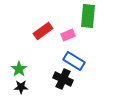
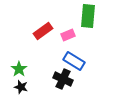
black star: rotated 16 degrees clockwise
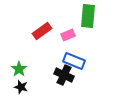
red rectangle: moved 1 px left
blue rectangle: rotated 10 degrees counterclockwise
black cross: moved 1 px right, 4 px up
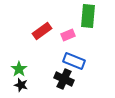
black cross: moved 4 px down
black star: moved 2 px up
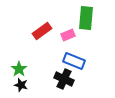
green rectangle: moved 2 px left, 2 px down
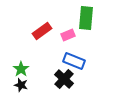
green star: moved 2 px right
black cross: rotated 18 degrees clockwise
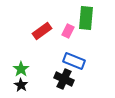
pink rectangle: moved 4 px up; rotated 40 degrees counterclockwise
black cross: rotated 18 degrees counterclockwise
black star: rotated 16 degrees clockwise
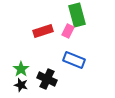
green rectangle: moved 9 px left, 3 px up; rotated 20 degrees counterclockwise
red rectangle: moved 1 px right; rotated 18 degrees clockwise
blue rectangle: moved 1 px up
black cross: moved 17 px left
black star: rotated 16 degrees counterclockwise
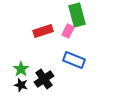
black cross: moved 3 px left; rotated 30 degrees clockwise
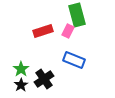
black star: rotated 24 degrees clockwise
